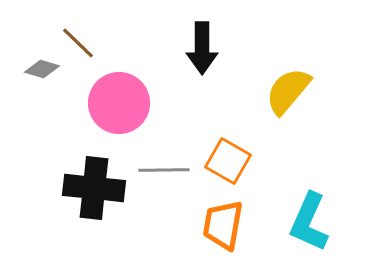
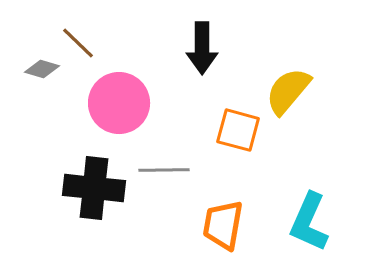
orange square: moved 10 px right, 31 px up; rotated 15 degrees counterclockwise
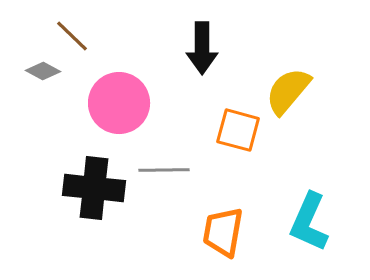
brown line: moved 6 px left, 7 px up
gray diamond: moved 1 px right, 2 px down; rotated 12 degrees clockwise
orange trapezoid: moved 7 px down
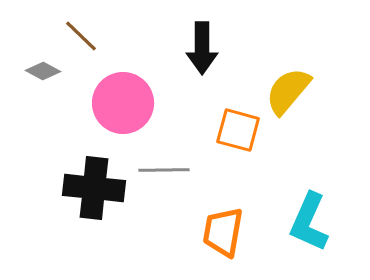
brown line: moved 9 px right
pink circle: moved 4 px right
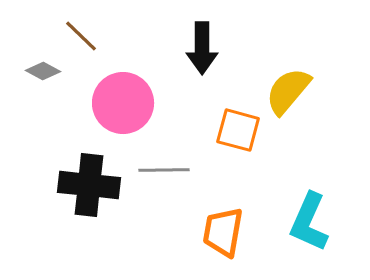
black cross: moved 5 px left, 3 px up
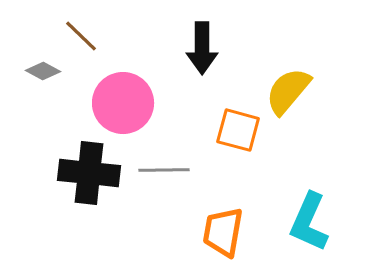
black cross: moved 12 px up
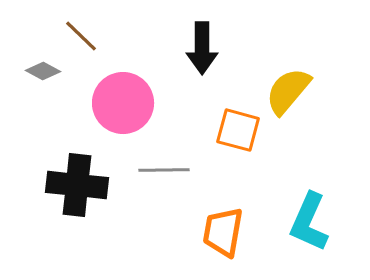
black cross: moved 12 px left, 12 px down
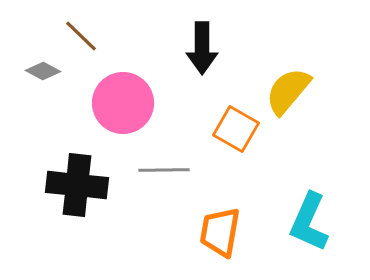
orange square: moved 2 px left, 1 px up; rotated 15 degrees clockwise
orange trapezoid: moved 3 px left
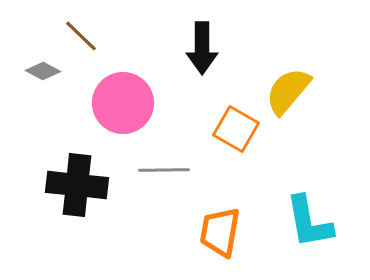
cyan L-shape: rotated 34 degrees counterclockwise
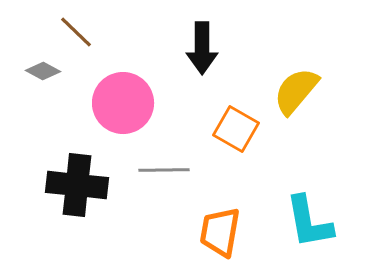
brown line: moved 5 px left, 4 px up
yellow semicircle: moved 8 px right
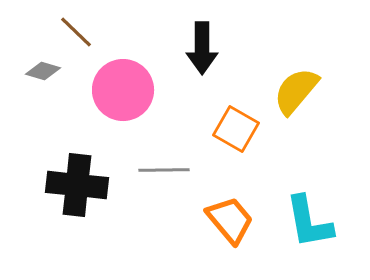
gray diamond: rotated 12 degrees counterclockwise
pink circle: moved 13 px up
orange trapezoid: moved 10 px right, 12 px up; rotated 130 degrees clockwise
